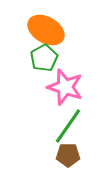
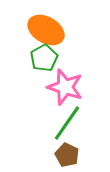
green line: moved 1 px left, 3 px up
brown pentagon: moved 1 px left; rotated 25 degrees clockwise
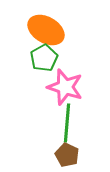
green line: rotated 30 degrees counterclockwise
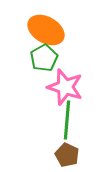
green line: moved 3 px up
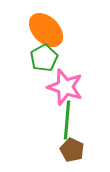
orange ellipse: rotated 15 degrees clockwise
brown pentagon: moved 5 px right, 5 px up
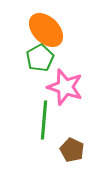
green pentagon: moved 4 px left
green line: moved 23 px left
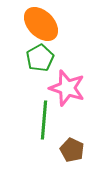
orange ellipse: moved 5 px left, 6 px up
pink star: moved 2 px right, 1 px down
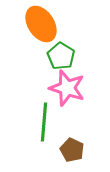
orange ellipse: rotated 12 degrees clockwise
green pentagon: moved 21 px right, 2 px up; rotated 12 degrees counterclockwise
green line: moved 2 px down
